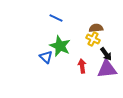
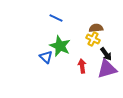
purple triangle: rotated 10 degrees counterclockwise
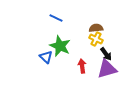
yellow cross: moved 3 px right
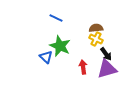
red arrow: moved 1 px right, 1 px down
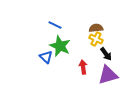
blue line: moved 1 px left, 7 px down
purple triangle: moved 1 px right, 6 px down
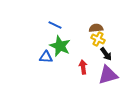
yellow cross: moved 2 px right
blue triangle: rotated 40 degrees counterclockwise
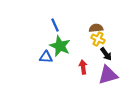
blue line: rotated 40 degrees clockwise
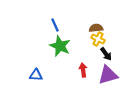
blue triangle: moved 10 px left, 18 px down
red arrow: moved 3 px down
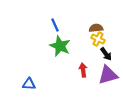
blue triangle: moved 7 px left, 9 px down
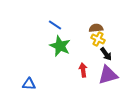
blue line: rotated 32 degrees counterclockwise
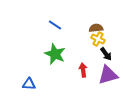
green star: moved 5 px left, 8 px down
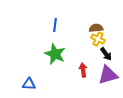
blue line: rotated 64 degrees clockwise
